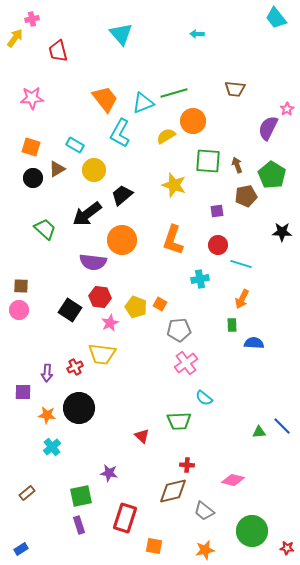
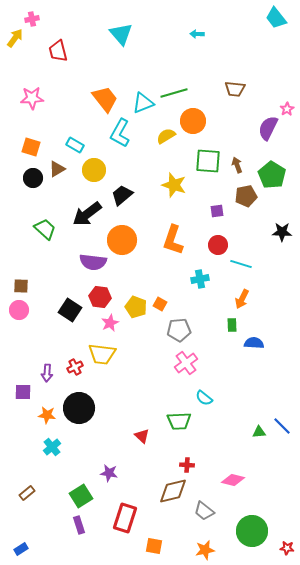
green square at (81, 496): rotated 20 degrees counterclockwise
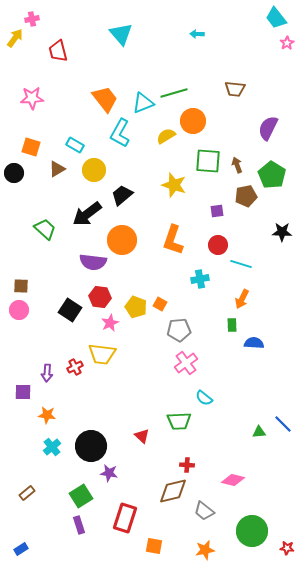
pink star at (287, 109): moved 66 px up
black circle at (33, 178): moved 19 px left, 5 px up
black circle at (79, 408): moved 12 px right, 38 px down
blue line at (282, 426): moved 1 px right, 2 px up
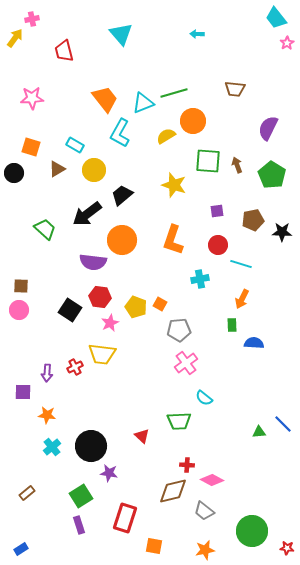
red trapezoid at (58, 51): moved 6 px right
brown pentagon at (246, 196): moved 7 px right, 24 px down
pink diamond at (233, 480): moved 21 px left; rotated 15 degrees clockwise
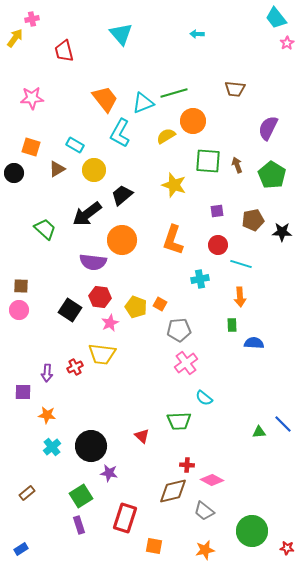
orange arrow at (242, 299): moved 2 px left, 2 px up; rotated 30 degrees counterclockwise
